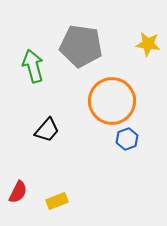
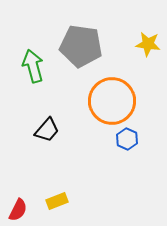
blue hexagon: rotated 15 degrees counterclockwise
red semicircle: moved 18 px down
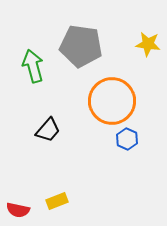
black trapezoid: moved 1 px right
red semicircle: rotated 75 degrees clockwise
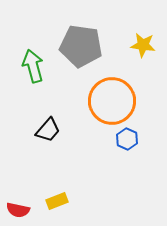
yellow star: moved 5 px left, 1 px down
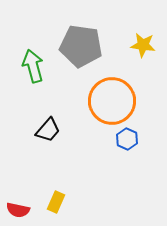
yellow rectangle: moved 1 px left, 1 px down; rotated 45 degrees counterclockwise
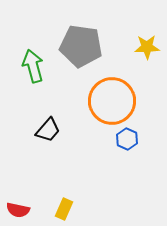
yellow star: moved 4 px right, 2 px down; rotated 10 degrees counterclockwise
yellow rectangle: moved 8 px right, 7 px down
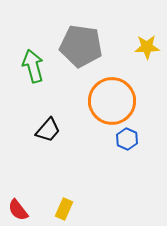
red semicircle: rotated 40 degrees clockwise
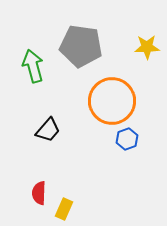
blue hexagon: rotated 15 degrees clockwise
red semicircle: moved 21 px right, 17 px up; rotated 40 degrees clockwise
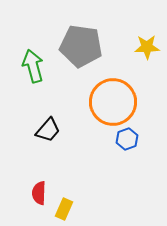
orange circle: moved 1 px right, 1 px down
